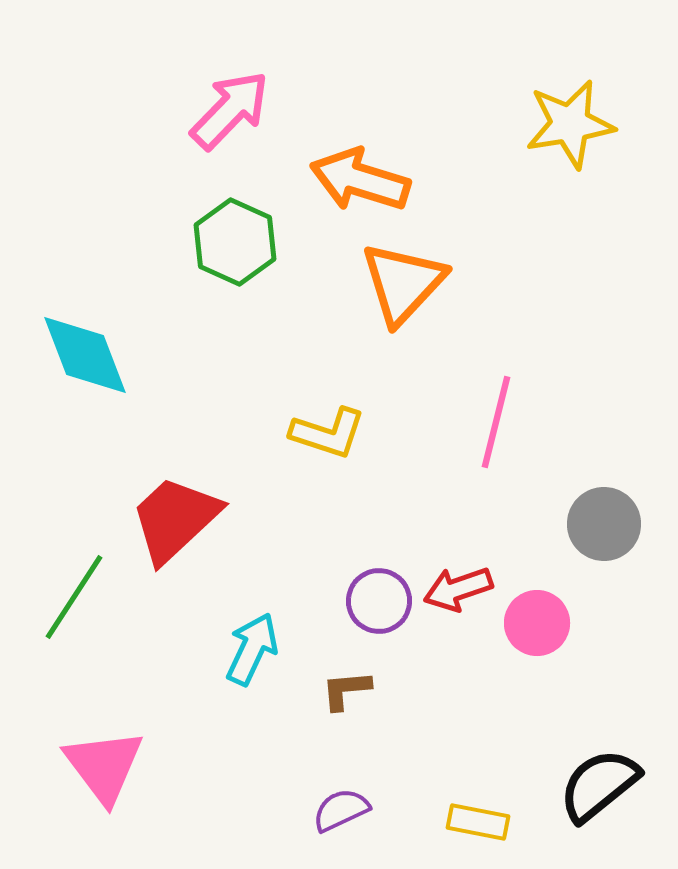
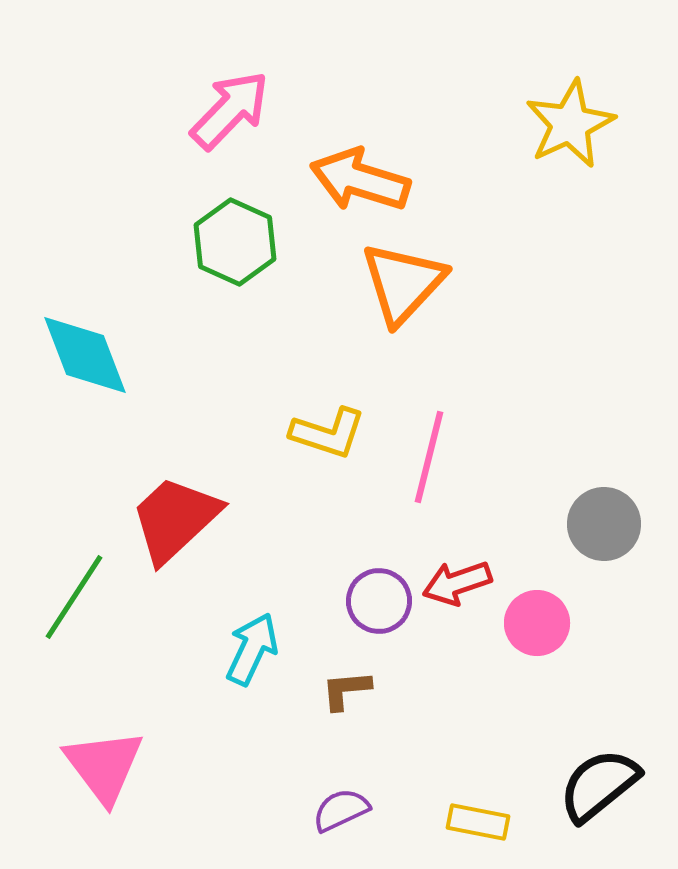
yellow star: rotated 16 degrees counterclockwise
pink line: moved 67 px left, 35 px down
red arrow: moved 1 px left, 6 px up
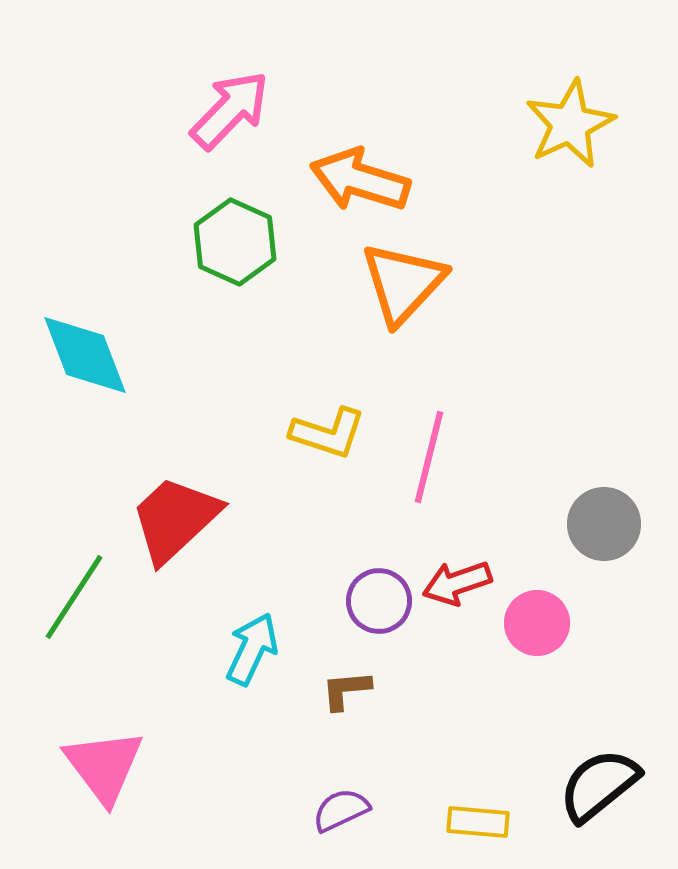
yellow rectangle: rotated 6 degrees counterclockwise
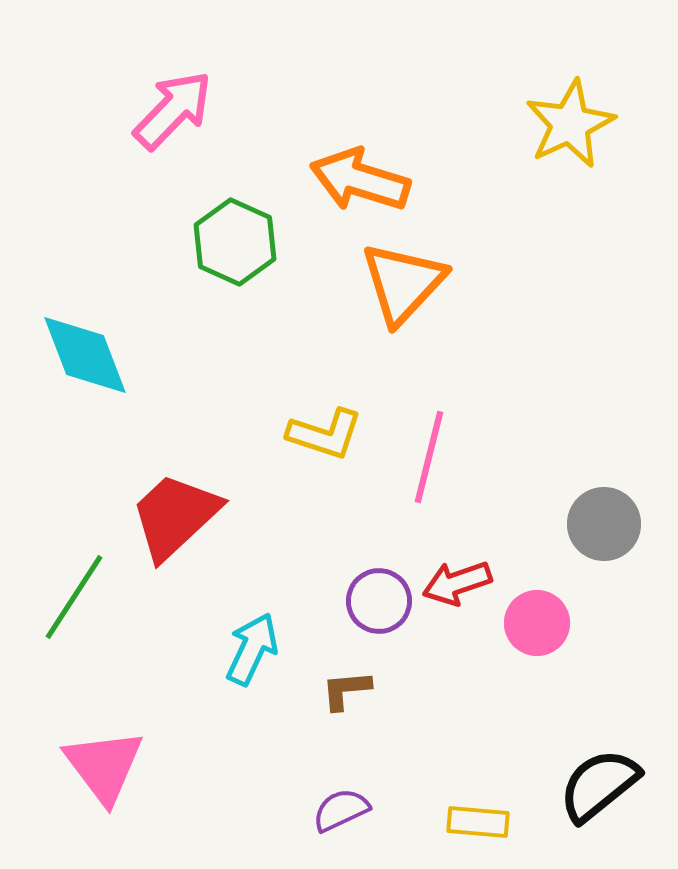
pink arrow: moved 57 px left
yellow L-shape: moved 3 px left, 1 px down
red trapezoid: moved 3 px up
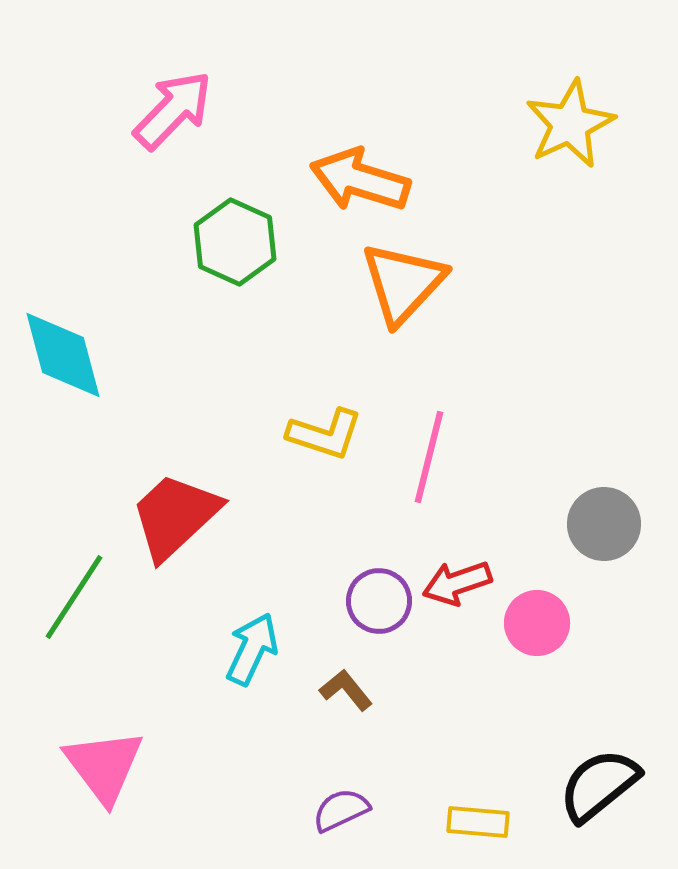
cyan diamond: moved 22 px left; rotated 6 degrees clockwise
brown L-shape: rotated 56 degrees clockwise
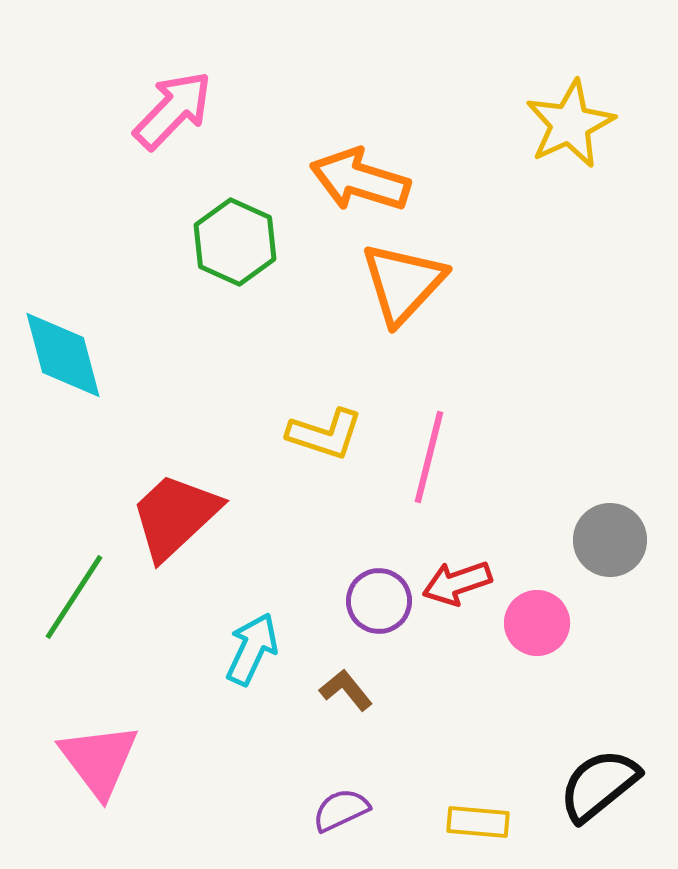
gray circle: moved 6 px right, 16 px down
pink triangle: moved 5 px left, 6 px up
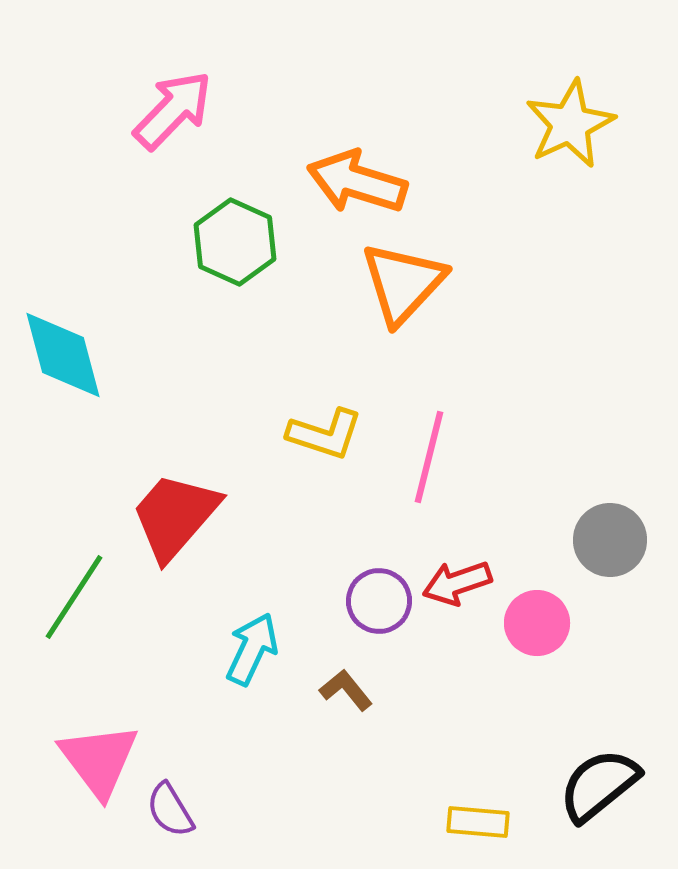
orange arrow: moved 3 px left, 2 px down
red trapezoid: rotated 6 degrees counterclockwise
purple semicircle: moved 171 px left; rotated 96 degrees counterclockwise
